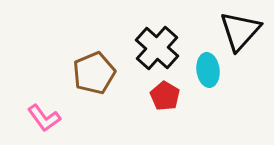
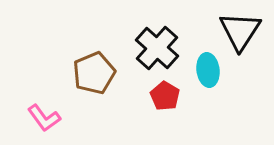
black triangle: rotated 9 degrees counterclockwise
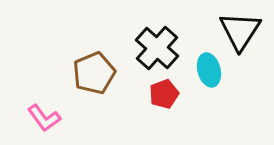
cyan ellipse: moved 1 px right; rotated 8 degrees counterclockwise
red pentagon: moved 1 px left, 2 px up; rotated 20 degrees clockwise
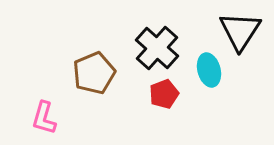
pink L-shape: rotated 52 degrees clockwise
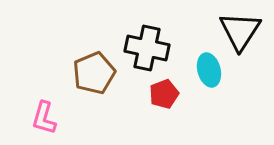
black cross: moved 10 px left; rotated 30 degrees counterclockwise
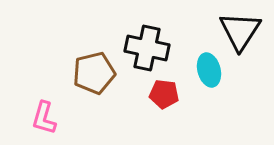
brown pentagon: rotated 9 degrees clockwise
red pentagon: rotated 28 degrees clockwise
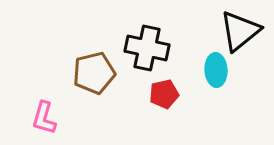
black triangle: rotated 18 degrees clockwise
cyan ellipse: moved 7 px right; rotated 12 degrees clockwise
red pentagon: rotated 20 degrees counterclockwise
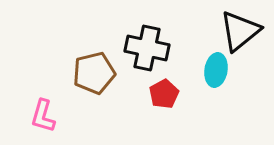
cyan ellipse: rotated 12 degrees clockwise
red pentagon: rotated 16 degrees counterclockwise
pink L-shape: moved 1 px left, 2 px up
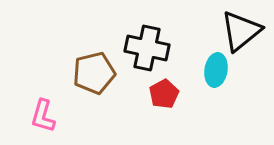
black triangle: moved 1 px right
